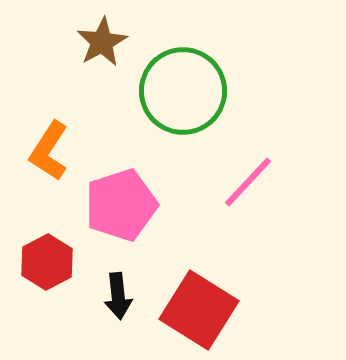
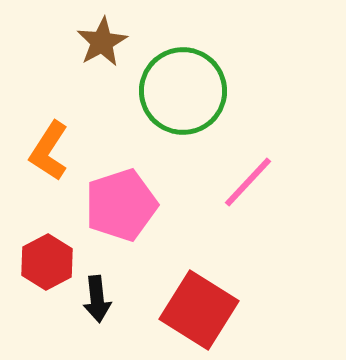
black arrow: moved 21 px left, 3 px down
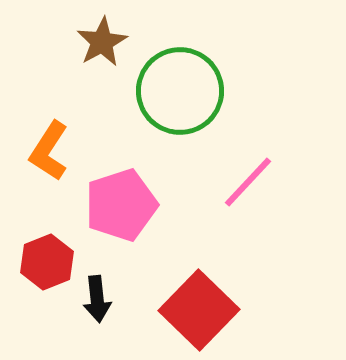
green circle: moved 3 px left
red hexagon: rotated 6 degrees clockwise
red square: rotated 12 degrees clockwise
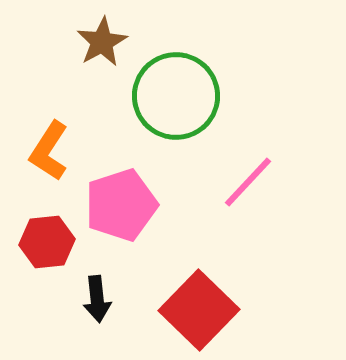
green circle: moved 4 px left, 5 px down
red hexagon: moved 20 px up; rotated 16 degrees clockwise
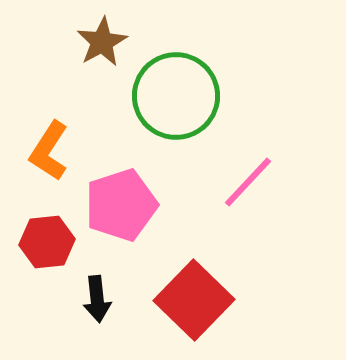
red square: moved 5 px left, 10 px up
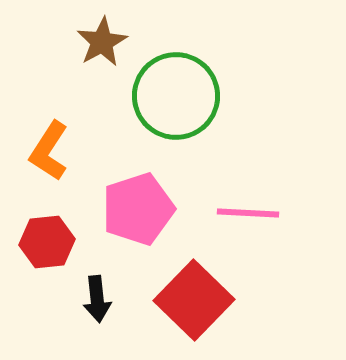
pink line: moved 31 px down; rotated 50 degrees clockwise
pink pentagon: moved 17 px right, 4 px down
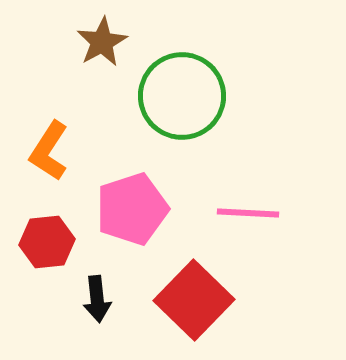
green circle: moved 6 px right
pink pentagon: moved 6 px left
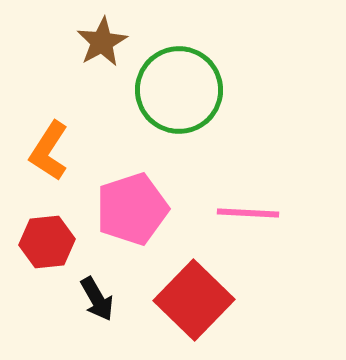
green circle: moved 3 px left, 6 px up
black arrow: rotated 24 degrees counterclockwise
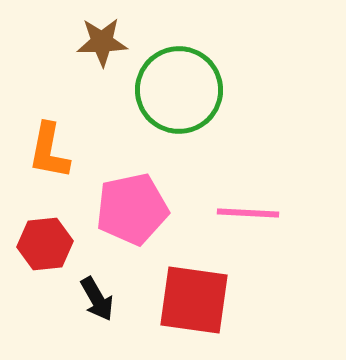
brown star: rotated 27 degrees clockwise
orange L-shape: rotated 22 degrees counterclockwise
pink pentagon: rotated 6 degrees clockwise
red hexagon: moved 2 px left, 2 px down
red square: rotated 36 degrees counterclockwise
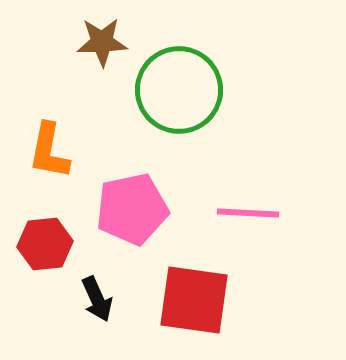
black arrow: rotated 6 degrees clockwise
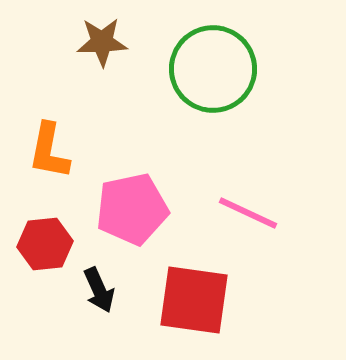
green circle: moved 34 px right, 21 px up
pink line: rotated 22 degrees clockwise
black arrow: moved 2 px right, 9 px up
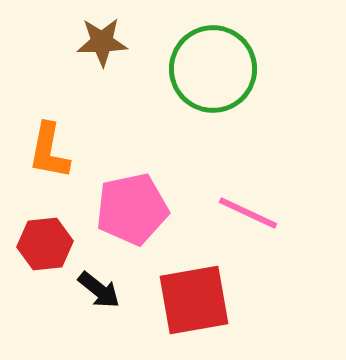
black arrow: rotated 27 degrees counterclockwise
red square: rotated 18 degrees counterclockwise
